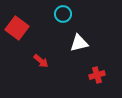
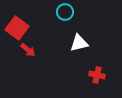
cyan circle: moved 2 px right, 2 px up
red arrow: moved 13 px left, 11 px up
red cross: rotated 28 degrees clockwise
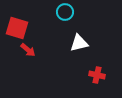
red square: rotated 20 degrees counterclockwise
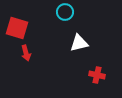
red arrow: moved 2 px left, 3 px down; rotated 35 degrees clockwise
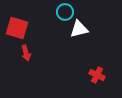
white triangle: moved 14 px up
red cross: rotated 14 degrees clockwise
